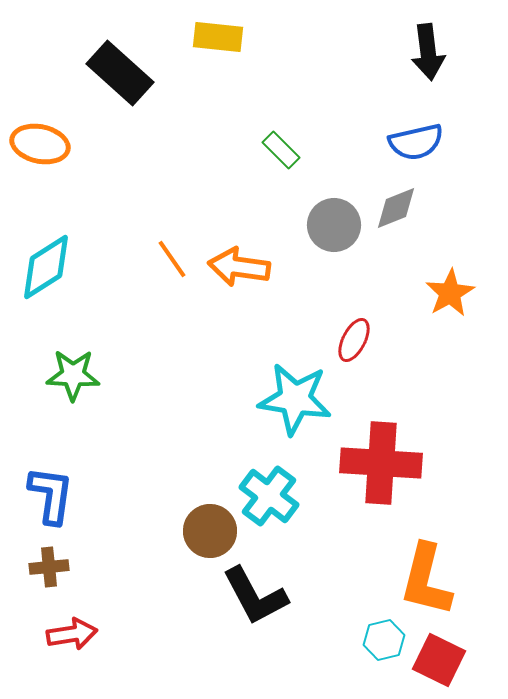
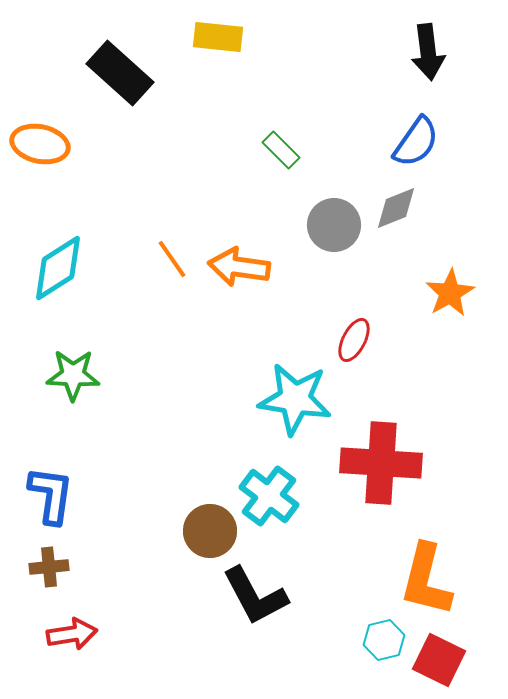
blue semicircle: rotated 42 degrees counterclockwise
cyan diamond: moved 12 px right, 1 px down
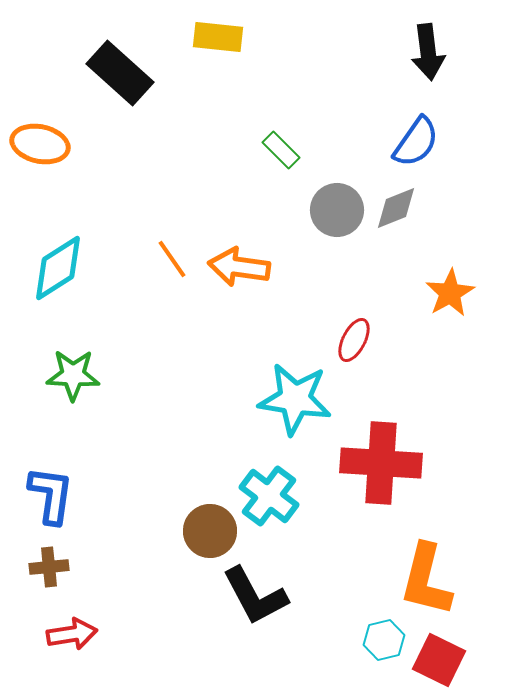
gray circle: moved 3 px right, 15 px up
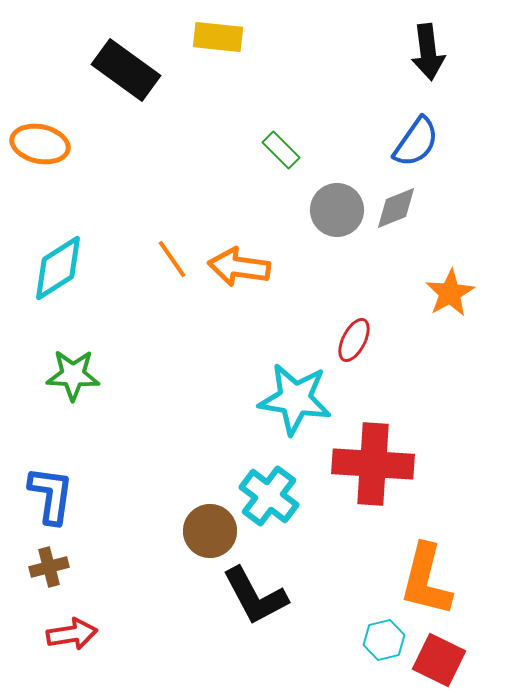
black rectangle: moved 6 px right, 3 px up; rotated 6 degrees counterclockwise
red cross: moved 8 px left, 1 px down
brown cross: rotated 9 degrees counterclockwise
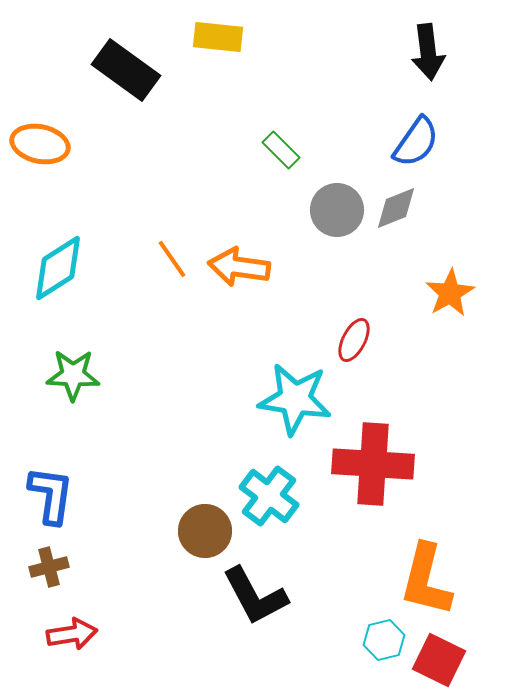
brown circle: moved 5 px left
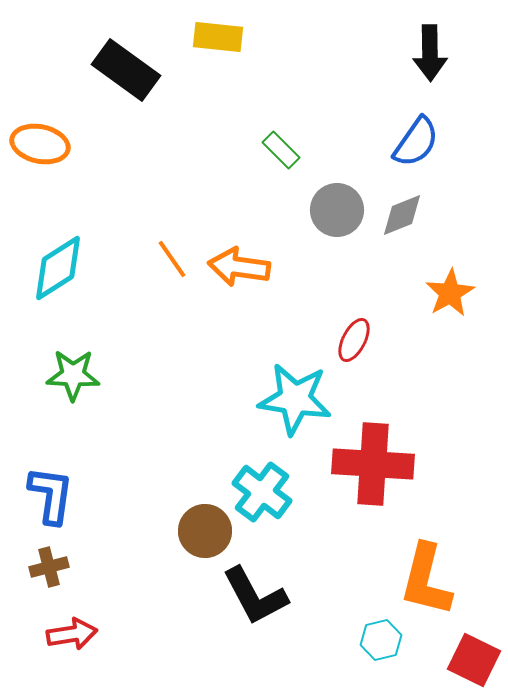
black arrow: moved 2 px right, 1 px down; rotated 6 degrees clockwise
gray diamond: moved 6 px right, 7 px down
cyan cross: moved 7 px left, 4 px up
cyan hexagon: moved 3 px left
red square: moved 35 px right
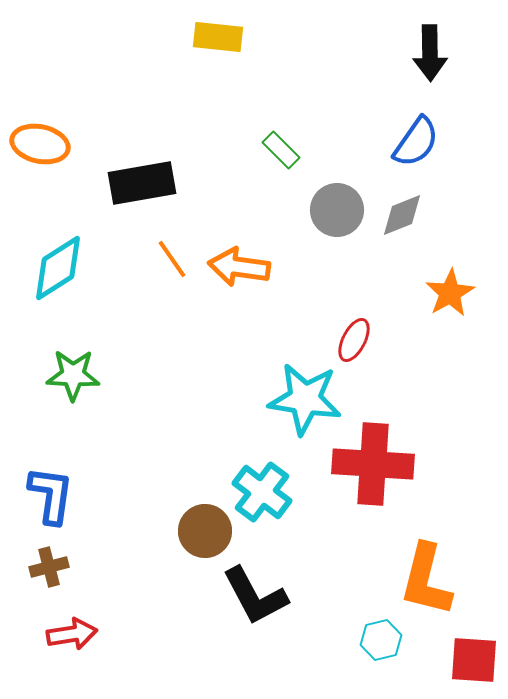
black rectangle: moved 16 px right, 113 px down; rotated 46 degrees counterclockwise
cyan star: moved 10 px right
red square: rotated 22 degrees counterclockwise
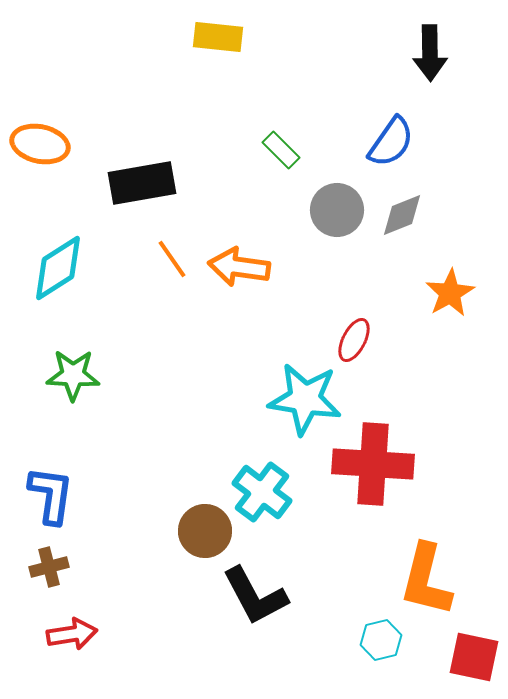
blue semicircle: moved 25 px left
red square: moved 3 px up; rotated 8 degrees clockwise
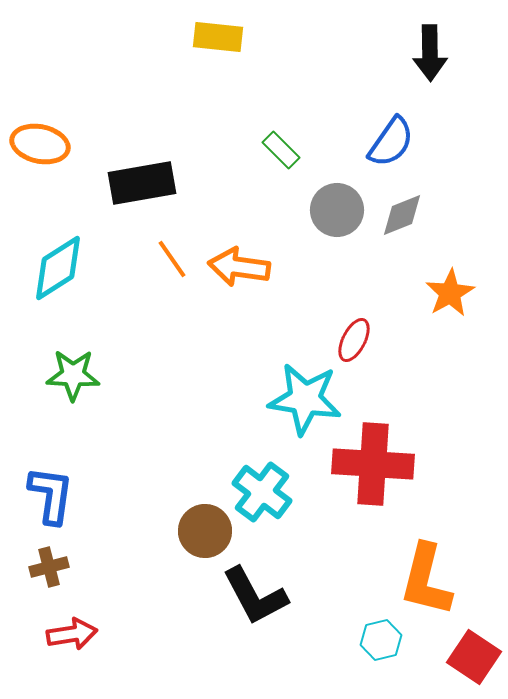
red square: rotated 22 degrees clockwise
